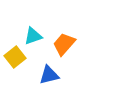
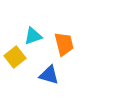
orange trapezoid: rotated 125 degrees clockwise
blue triangle: rotated 30 degrees clockwise
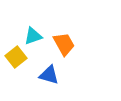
orange trapezoid: rotated 15 degrees counterclockwise
yellow square: moved 1 px right
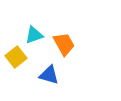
cyan triangle: moved 1 px right, 1 px up
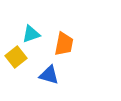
cyan triangle: moved 3 px left, 1 px up
orange trapezoid: rotated 40 degrees clockwise
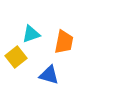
orange trapezoid: moved 2 px up
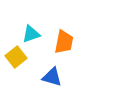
blue triangle: moved 3 px right, 2 px down
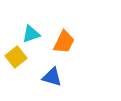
orange trapezoid: rotated 15 degrees clockwise
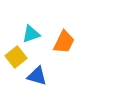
blue triangle: moved 15 px left, 1 px up
